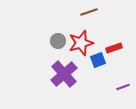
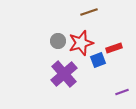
purple line: moved 1 px left, 5 px down
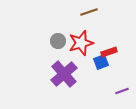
red rectangle: moved 5 px left, 4 px down
blue square: moved 3 px right, 2 px down
purple line: moved 1 px up
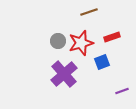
red rectangle: moved 3 px right, 15 px up
blue square: moved 1 px right
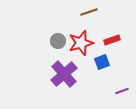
red rectangle: moved 3 px down
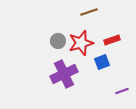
purple cross: rotated 16 degrees clockwise
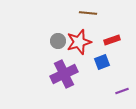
brown line: moved 1 px left, 1 px down; rotated 24 degrees clockwise
red star: moved 2 px left, 1 px up
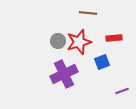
red rectangle: moved 2 px right, 2 px up; rotated 14 degrees clockwise
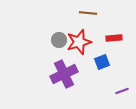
gray circle: moved 1 px right, 1 px up
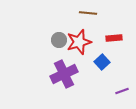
blue square: rotated 21 degrees counterclockwise
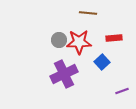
red star: rotated 15 degrees clockwise
